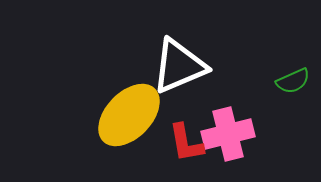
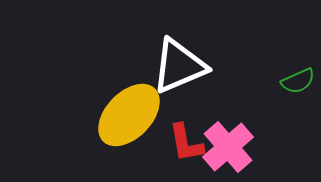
green semicircle: moved 5 px right
pink cross: moved 13 px down; rotated 27 degrees counterclockwise
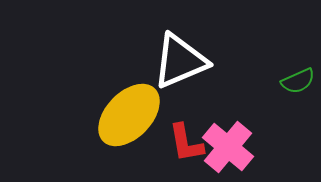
white triangle: moved 1 px right, 5 px up
pink cross: rotated 9 degrees counterclockwise
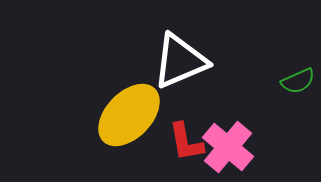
red L-shape: moved 1 px up
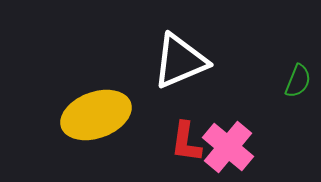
green semicircle: rotated 44 degrees counterclockwise
yellow ellipse: moved 33 px left; rotated 26 degrees clockwise
red L-shape: rotated 18 degrees clockwise
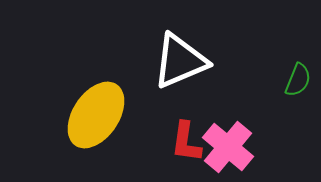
green semicircle: moved 1 px up
yellow ellipse: rotated 36 degrees counterclockwise
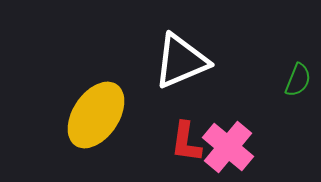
white triangle: moved 1 px right
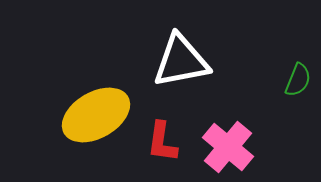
white triangle: rotated 12 degrees clockwise
yellow ellipse: rotated 26 degrees clockwise
red L-shape: moved 24 px left
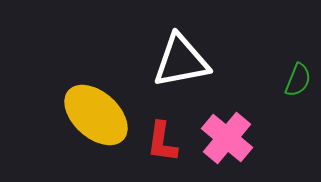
yellow ellipse: rotated 72 degrees clockwise
pink cross: moved 1 px left, 9 px up
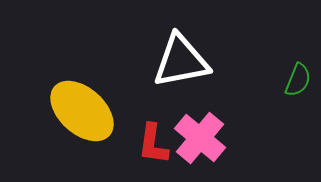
yellow ellipse: moved 14 px left, 4 px up
pink cross: moved 27 px left
red L-shape: moved 9 px left, 2 px down
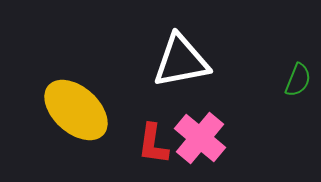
yellow ellipse: moved 6 px left, 1 px up
